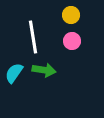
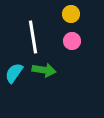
yellow circle: moved 1 px up
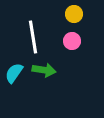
yellow circle: moved 3 px right
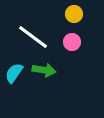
white line: rotated 44 degrees counterclockwise
pink circle: moved 1 px down
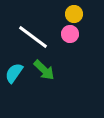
pink circle: moved 2 px left, 8 px up
green arrow: rotated 35 degrees clockwise
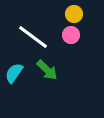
pink circle: moved 1 px right, 1 px down
green arrow: moved 3 px right
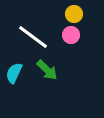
cyan semicircle: rotated 10 degrees counterclockwise
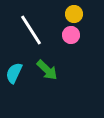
white line: moved 2 px left, 7 px up; rotated 20 degrees clockwise
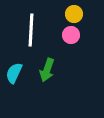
white line: rotated 36 degrees clockwise
green arrow: rotated 65 degrees clockwise
